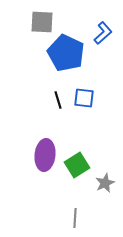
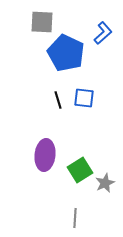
green square: moved 3 px right, 5 px down
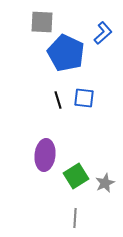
green square: moved 4 px left, 6 px down
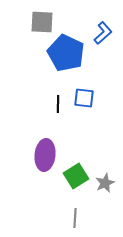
black line: moved 4 px down; rotated 18 degrees clockwise
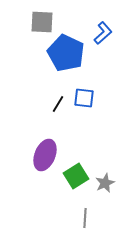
black line: rotated 30 degrees clockwise
purple ellipse: rotated 16 degrees clockwise
gray line: moved 10 px right
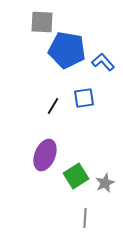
blue L-shape: moved 29 px down; rotated 90 degrees counterclockwise
blue pentagon: moved 1 px right, 3 px up; rotated 15 degrees counterclockwise
blue square: rotated 15 degrees counterclockwise
black line: moved 5 px left, 2 px down
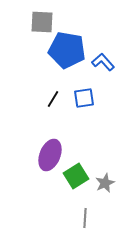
black line: moved 7 px up
purple ellipse: moved 5 px right
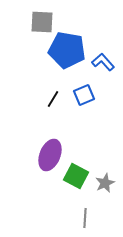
blue square: moved 3 px up; rotated 15 degrees counterclockwise
green square: rotated 30 degrees counterclockwise
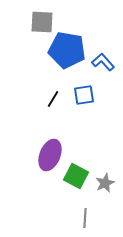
blue square: rotated 15 degrees clockwise
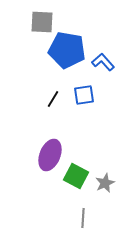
gray line: moved 2 px left
